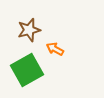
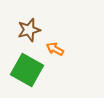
green square: rotated 32 degrees counterclockwise
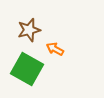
green square: moved 1 px up
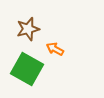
brown star: moved 1 px left, 1 px up
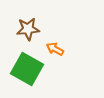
brown star: rotated 10 degrees clockwise
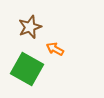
brown star: moved 2 px right, 2 px up; rotated 15 degrees counterclockwise
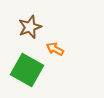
green square: moved 1 px down
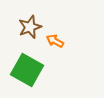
orange arrow: moved 8 px up
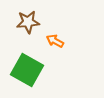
brown star: moved 2 px left, 5 px up; rotated 15 degrees clockwise
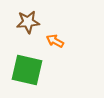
green square: rotated 16 degrees counterclockwise
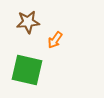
orange arrow: moved 1 px up; rotated 84 degrees counterclockwise
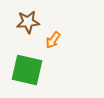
orange arrow: moved 2 px left
